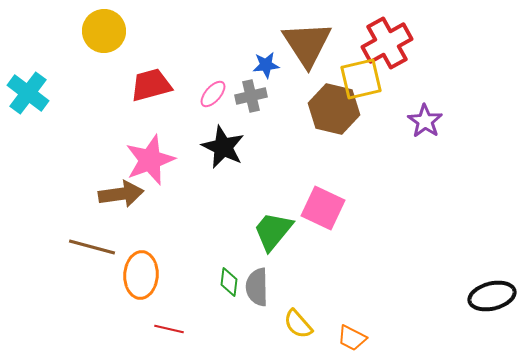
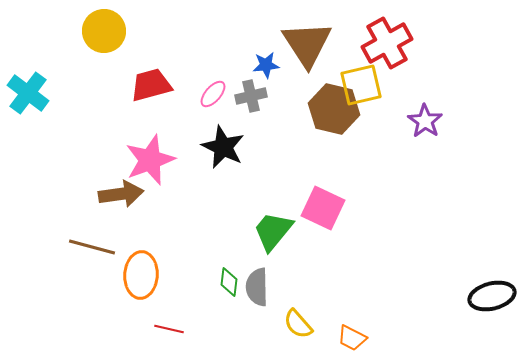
yellow square: moved 6 px down
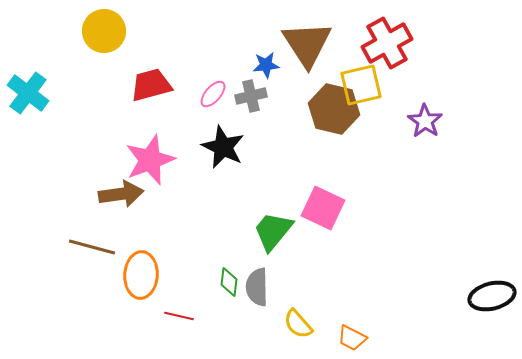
red line: moved 10 px right, 13 px up
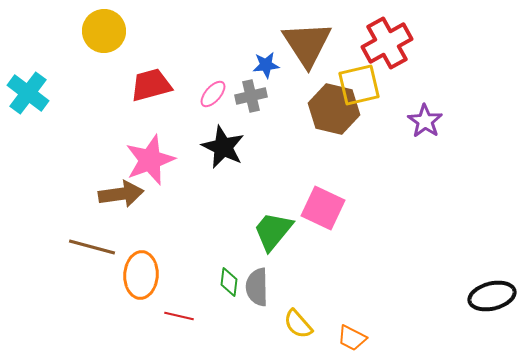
yellow square: moved 2 px left
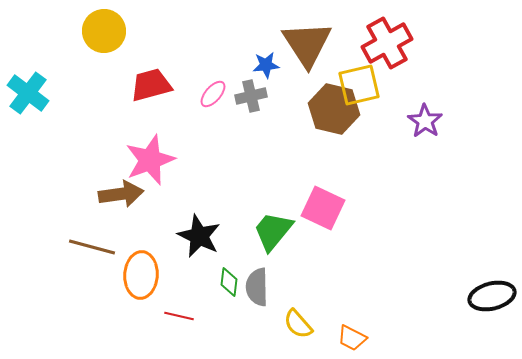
black star: moved 24 px left, 89 px down
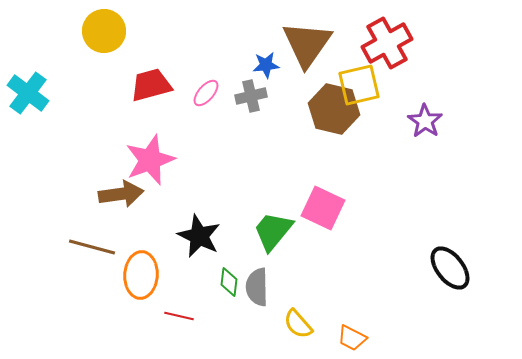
brown triangle: rotated 8 degrees clockwise
pink ellipse: moved 7 px left, 1 px up
black ellipse: moved 42 px left, 28 px up; rotated 66 degrees clockwise
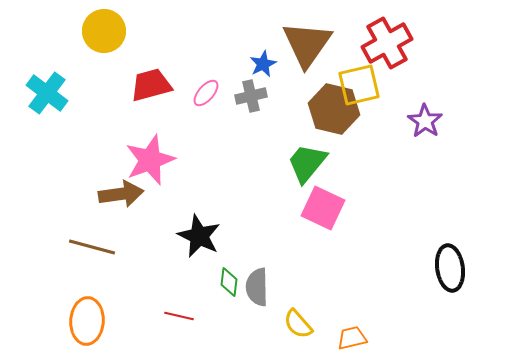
blue star: moved 3 px left, 1 px up; rotated 20 degrees counterclockwise
cyan cross: moved 19 px right
green trapezoid: moved 34 px right, 68 px up
black ellipse: rotated 30 degrees clockwise
orange ellipse: moved 54 px left, 46 px down
orange trapezoid: rotated 140 degrees clockwise
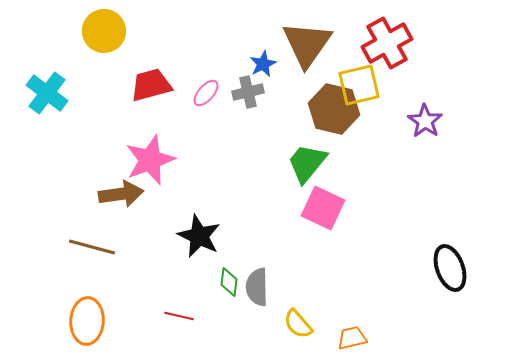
gray cross: moved 3 px left, 4 px up
black ellipse: rotated 12 degrees counterclockwise
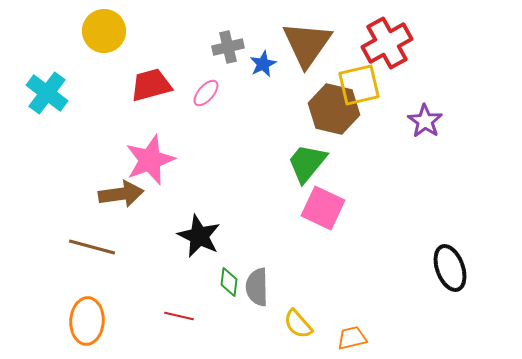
gray cross: moved 20 px left, 45 px up
